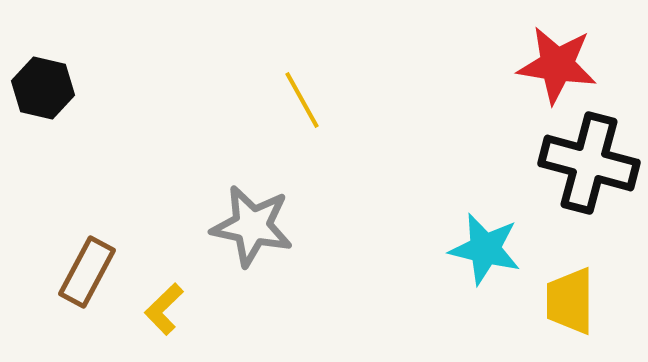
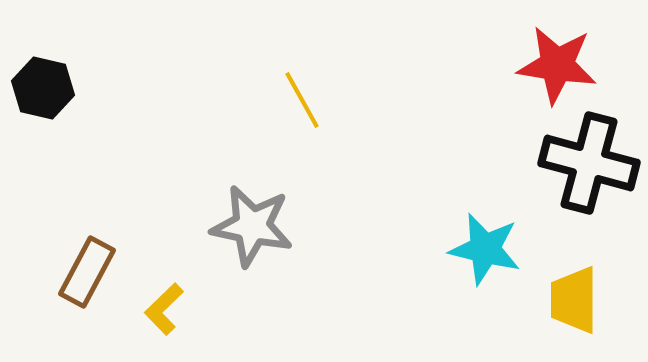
yellow trapezoid: moved 4 px right, 1 px up
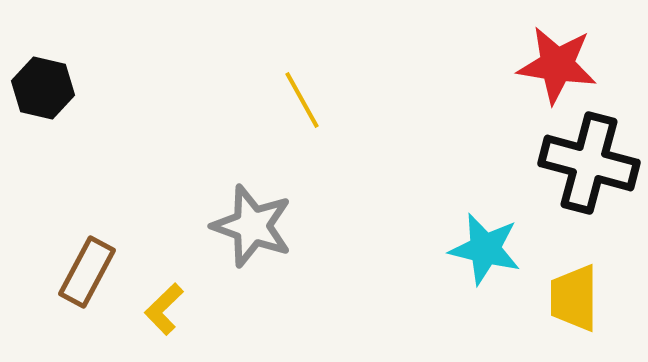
gray star: rotated 8 degrees clockwise
yellow trapezoid: moved 2 px up
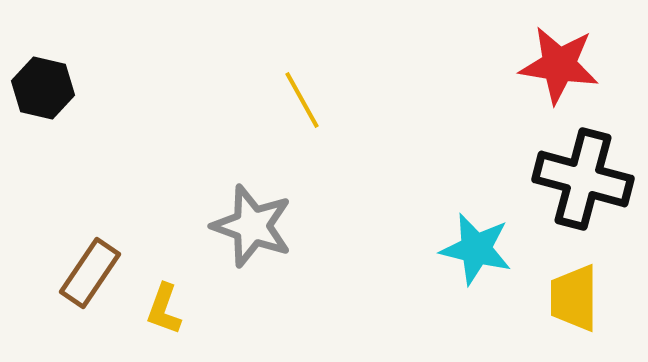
red star: moved 2 px right
black cross: moved 6 px left, 16 px down
cyan star: moved 9 px left
brown rectangle: moved 3 px right, 1 px down; rotated 6 degrees clockwise
yellow L-shape: rotated 26 degrees counterclockwise
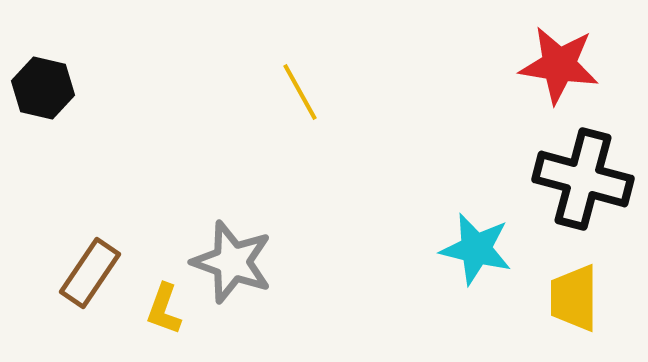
yellow line: moved 2 px left, 8 px up
gray star: moved 20 px left, 36 px down
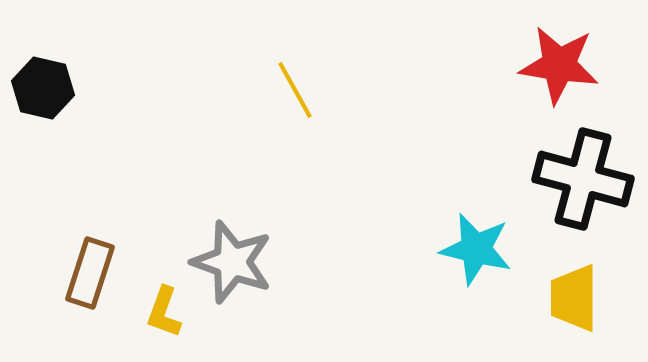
yellow line: moved 5 px left, 2 px up
brown rectangle: rotated 16 degrees counterclockwise
yellow L-shape: moved 3 px down
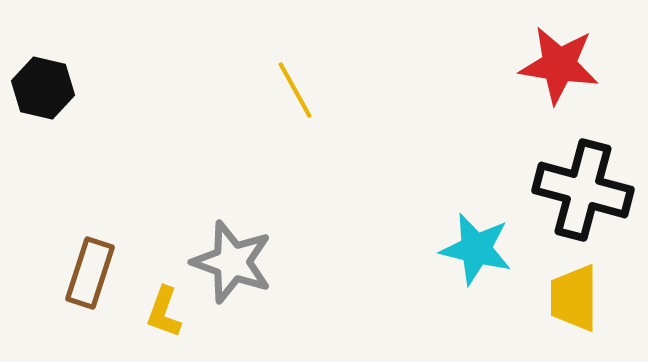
black cross: moved 11 px down
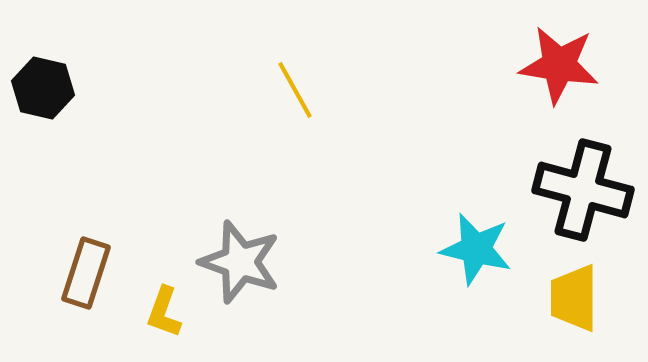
gray star: moved 8 px right
brown rectangle: moved 4 px left
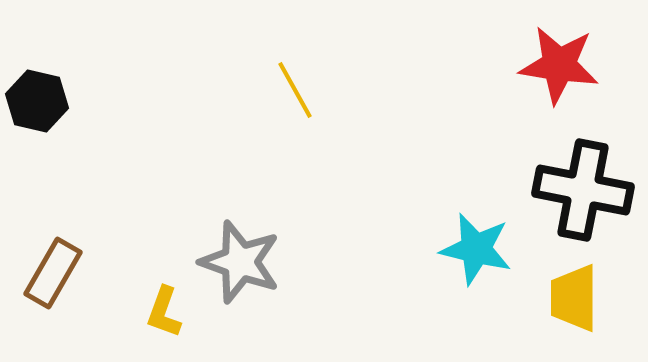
black hexagon: moved 6 px left, 13 px down
black cross: rotated 4 degrees counterclockwise
brown rectangle: moved 33 px left; rotated 12 degrees clockwise
